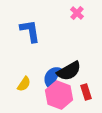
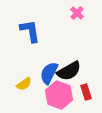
blue semicircle: moved 3 px left, 4 px up
yellow semicircle: rotated 21 degrees clockwise
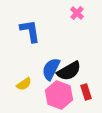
blue semicircle: moved 2 px right, 4 px up
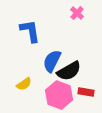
blue semicircle: moved 1 px right, 8 px up
red rectangle: rotated 63 degrees counterclockwise
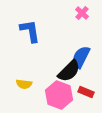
pink cross: moved 5 px right
blue semicircle: moved 29 px right, 4 px up
black semicircle: rotated 15 degrees counterclockwise
yellow semicircle: rotated 42 degrees clockwise
red rectangle: rotated 14 degrees clockwise
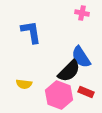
pink cross: rotated 32 degrees counterclockwise
blue L-shape: moved 1 px right, 1 px down
blue semicircle: rotated 60 degrees counterclockwise
